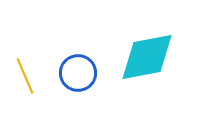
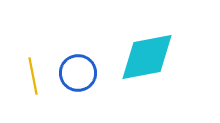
yellow line: moved 8 px right; rotated 12 degrees clockwise
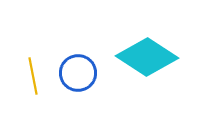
cyan diamond: rotated 44 degrees clockwise
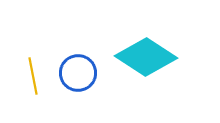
cyan diamond: moved 1 px left
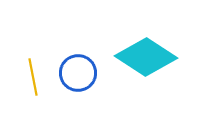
yellow line: moved 1 px down
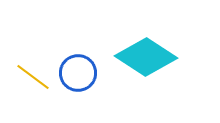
yellow line: rotated 42 degrees counterclockwise
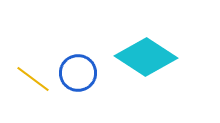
yellow line: moved 2 px down
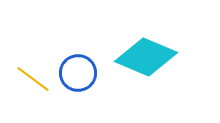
cyan diamond: rotated 10 degrees counterclockwise
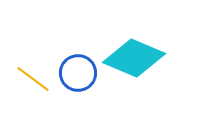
cyan diamond: moved 12 px left, 1 px down
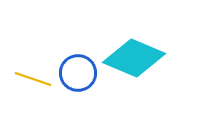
yellow line: rotated 18 degrees counterclockwise
